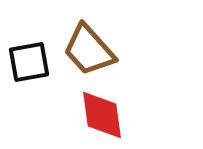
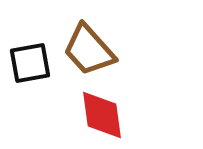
black square: moved 1 px right, 1 px down
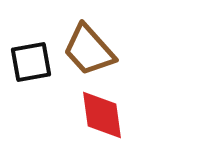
black square: moved 1 px right, 1 px up
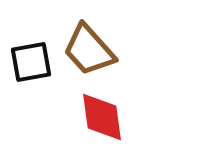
red diamond: moved 2 px down
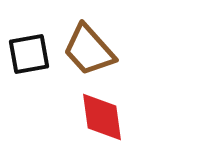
black square: moved 2 px left, 8 px up
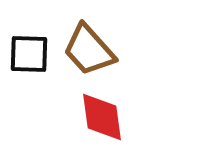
black square: rotated 12 degrees clockwise
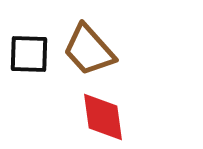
red diamond: moved 1 px right
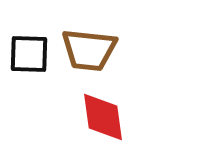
brown trapezoid: rotated 42 degrees counterclockwise
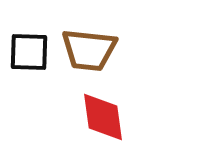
black square: moved 2 px up
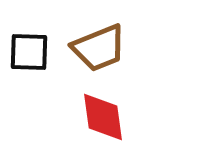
brown trapezoid: moved 10 px right, 2 px up; rotated 28 degrees counterclockwise
